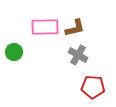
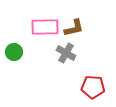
brown L-shape: moved 1 px left
gray cross: moved 12 px left, 2 px up
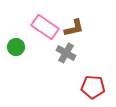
pink rectangle: rotated 36 degrees clockwise
green circle: moved 2 px right, 5 px up
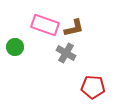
pink rectangle: moved 2 px up; rotated 16 degrees counterclockwise
green circle: moved 1 px left
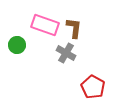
brown L-shape: rotated 70 degrees counterclockwise
green circle: moved 2 px right, 2 px up
red pentagon: rotated 25 degrees clockwise
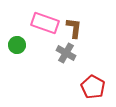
pink rectangle: moved 2 px up
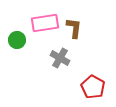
pink rectangle: rotated 28 degrees counterclockwise
green circle: moved 5 px up
gray cross: moved 6 px left, 5 px down
